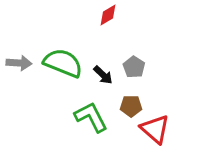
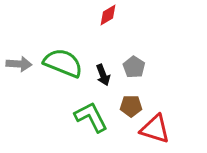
gray arrow: moved 1 px down
black arrow: rotated 25 degrees clockwise
red triangle: rotated 24 degrees counterclockwise
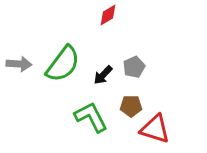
green semicircle: moved 1 px down; rotated 105 degrees clockwise
gray pentagon: rotated 15 degrees clockwise
black arrow: rotated 65 degrees clockwise
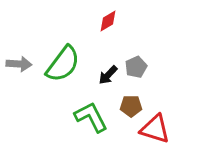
red diamond: moved 6 px down
gray pentagon: moved 2 px right
black arrow: moved 5 px right
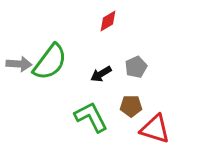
green semicircle: moved 13 px left, 2 px up
black arrow: moved 7 px left, 1 px up; rotated 15 degrees clockwise
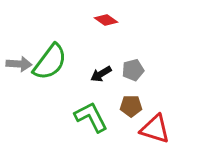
red diamond: moved 2 px left, 1 px up; rotated 65 degrees clockwise
gray pentagon: moved 3 px left, 3 px down; rotated 10 degrees clockwise
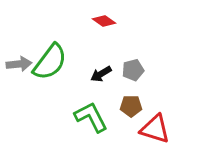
red diamond: moved 2 px left, 1 px down
gray arrow: rotated 10 degrees counterclockwise
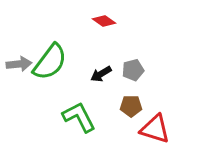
green L-shape: moved 12 px left
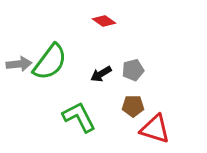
brown pentagon: moved 2 px right
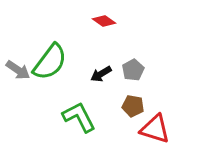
gray arrow: moved 1 px left, 6 px down; rotated 40 degrees clockwise
gray pentagon: rotated 15 degrees counterclockwise
brown pentagon: rotated 10 degrees clockwise
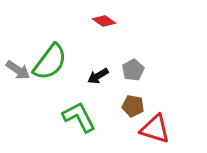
black arrow: moved 3 px left, 2 px down
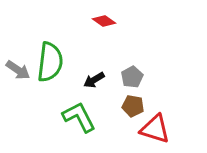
green semicircle: rotated 30 degrees counterclockwise
gray pentagon: moved 1 px left, 7 px down
black arrow: moved 4 px left, 4 px down
